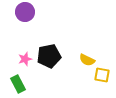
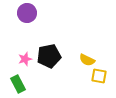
purple circle: moved 2 px right, 1 px down
yellow square: moved 3 px left, 1 px down
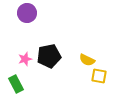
green rectangle: moved 2 px left
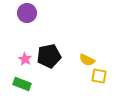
pink star: rotated 24 degrees counterclockwise
green rectangle: moved 6 px right; rotated 42 degrees counterclockwise
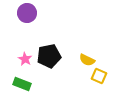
yellow square: rotated 14 degrees clockwise
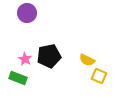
green rectangle: moved 4 px left, 6 px up
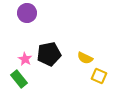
black pentagon: moved 2 px up
yellow semicircle: moved 2 px left, 2 px up
green rectangle: moved 1 px right, 1 px down; rotated 30 degrees clockwise
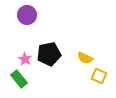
purple circle: moved 2 px down
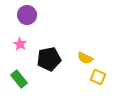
black pentagon: moved 5 px down
pink star: moved 5 px left, 15 px up
yellow square: moved 1 px left, 1 px down
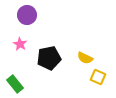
black pentagon: moved 1 px up
green rectangle: moved 4 px left, 5 px down
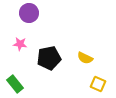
purple circle: moved 2 px right, 2 px up
pink star: rotated 24 degrees counterclockwise
yellow square: moved 7 px down
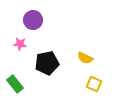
purple circle: moved 4 px right, 7 px down
black pentagon: moved 2 px left, 5 px down
yellow square: moved 4 px left
